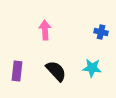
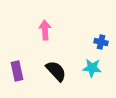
blue cross: moved 10 px down
purple rectangle: rotated 18 degrees counterclockwise
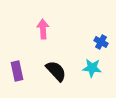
pink arrow: moved 2 px left, 1 px up
blue cross: rotated 16 degrees clockwise
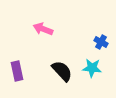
pink arrow: rotated 66 degrees counterclockwise
black semicircle: moved 6 px right
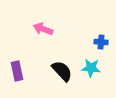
blue cross: rotated 24 degrees counterclockwise
cyan star: moved 1 px left
